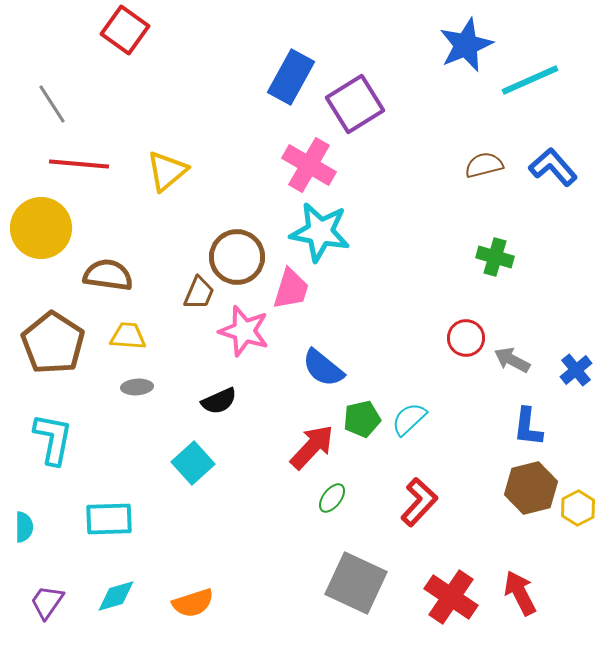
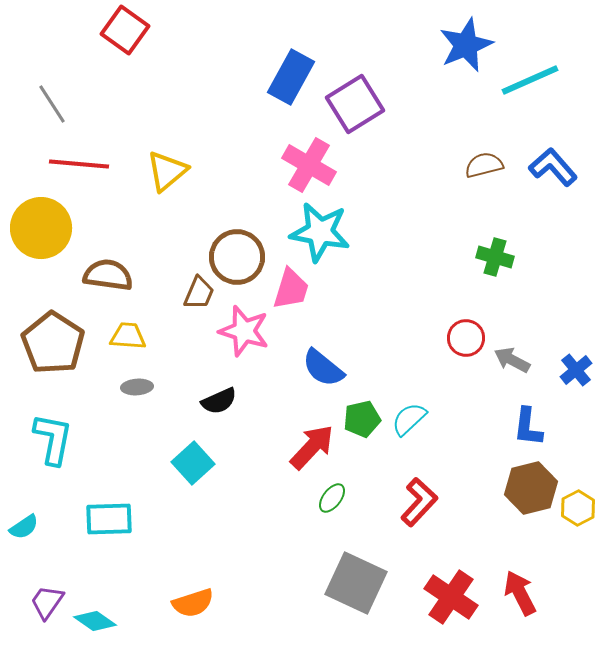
cyan semicircle at (24, 527): rotated 56 degrees clockwise
cyan diamond at (116, 596): moved 21 px left, 25 px down; rotated 51 degrees clockwise
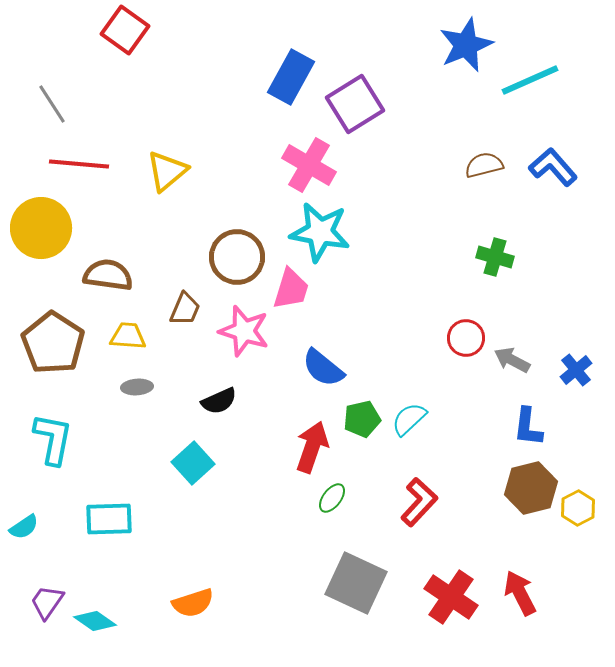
brown trapezoid at (199, 293): moved 14 px left, 16 px down
red arrow at (312, 447): rotated 24 degrees counterclockwise
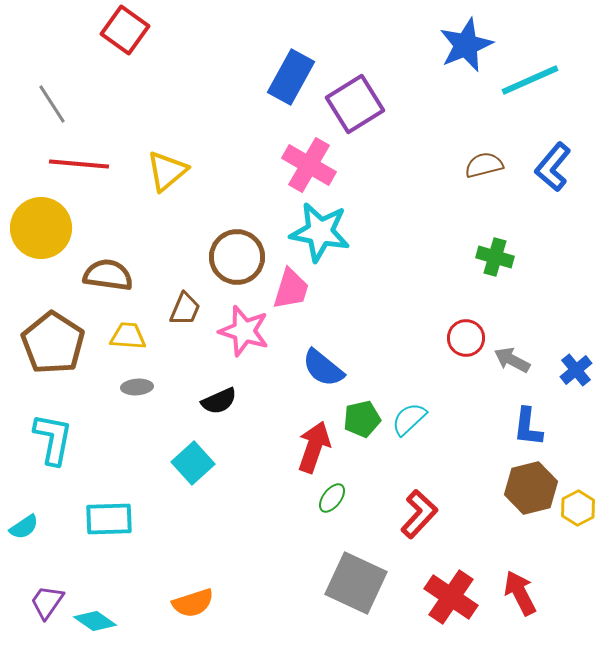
blue L-shape at (553, 167): rotated 99 degrees counterclockwise
red arrow at (312, 447): moved 2 px right
red L-shape at (419, 502): moved 12 px down
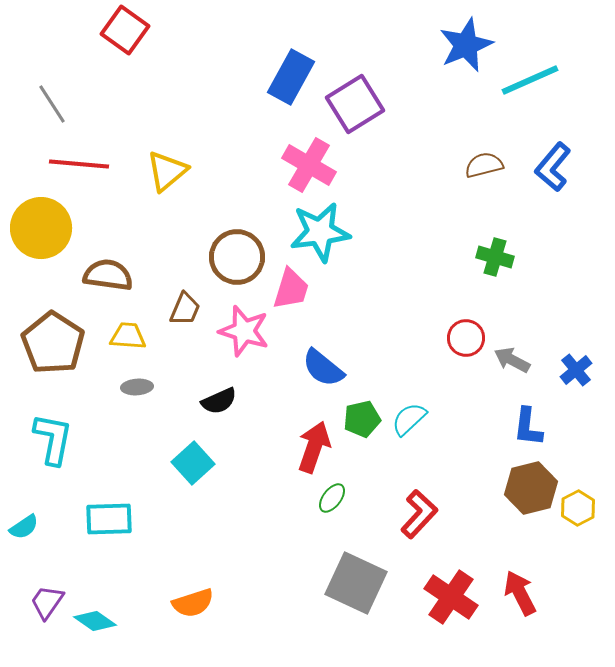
cyan star at (320, 232): rotated 18 degrees counterclockwise
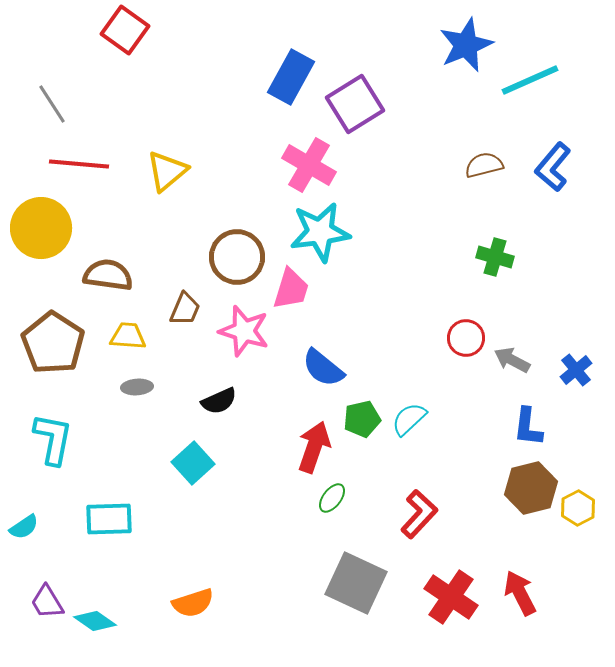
purple trapezoid at (47, 602): rotated 66 degrees counterclockwise
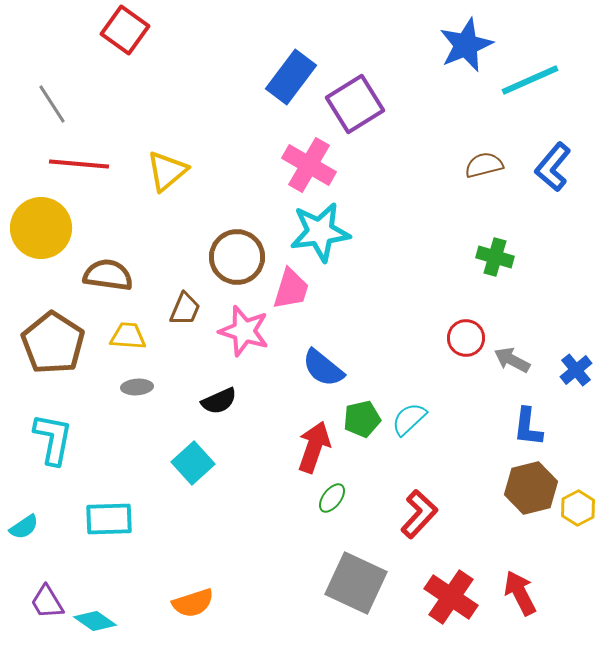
blue rectangle at (291, 77): rotated 8 degrees clockwise
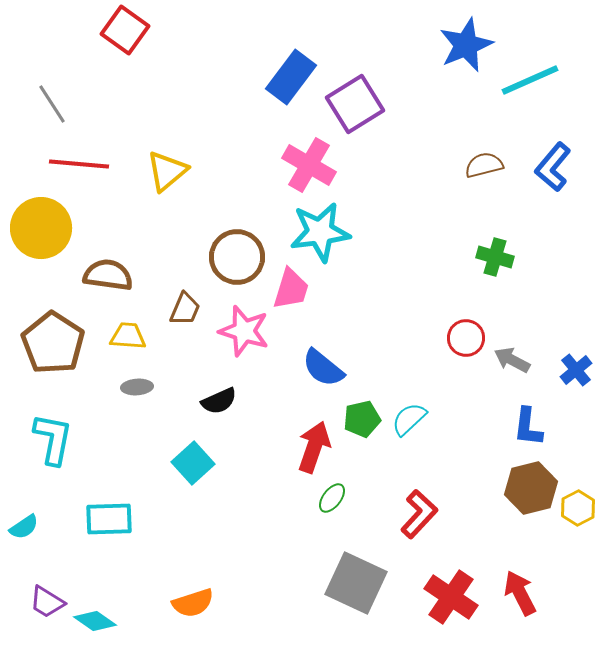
purple trapezoid at (47, 602): rotated 27 degrees counterclockwise
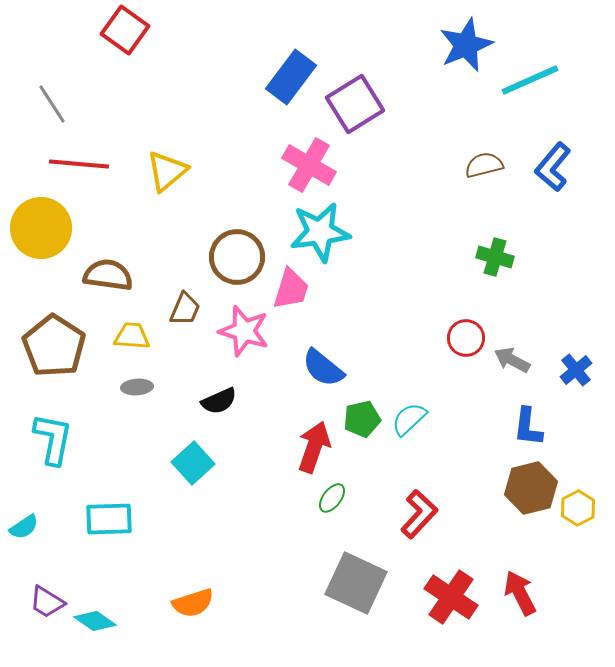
yellow trapezoid at (128, 336): moved 4 px right
brown pentagon at (53, 343): moved 1 px right, 3 px down
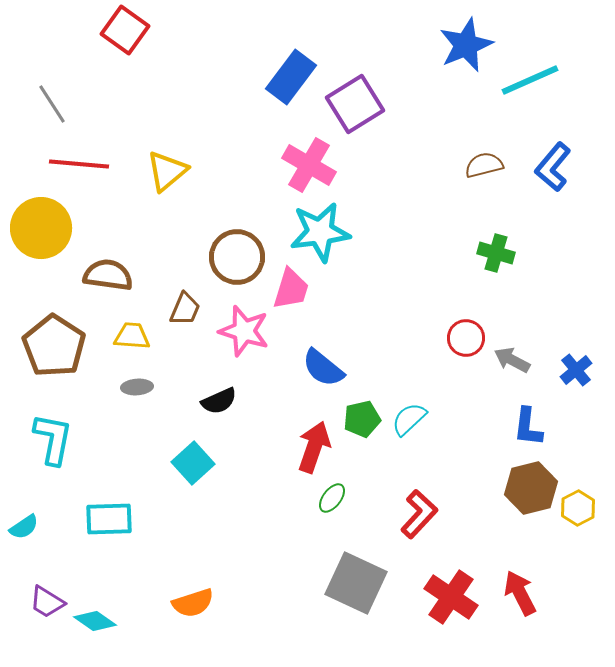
green cross at (495, 257): moved 1 px right, 4 px up
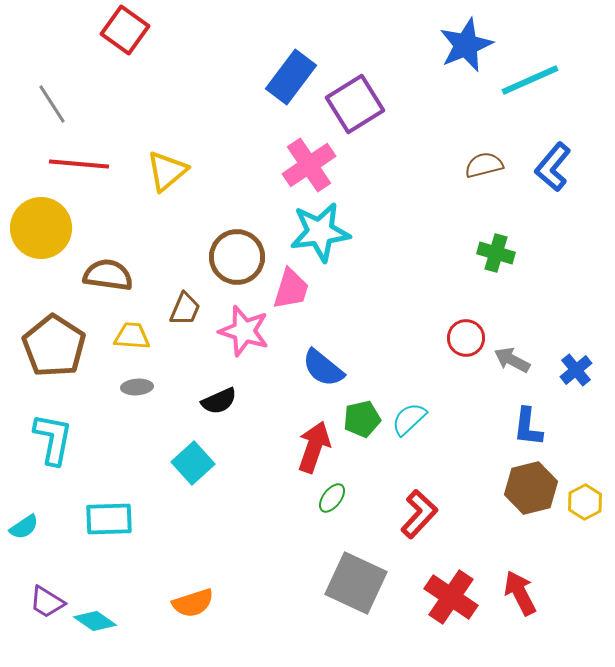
pink cross at (309, 165): rotated 26 degrees clockwise
yellow hexagon at (578, 508): moved 7 px right, 6 px up
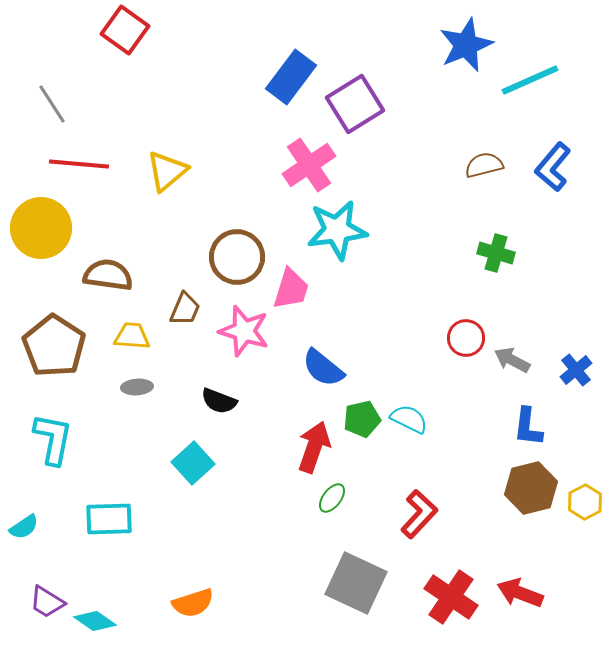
cyan star at (320, 232): moved 17 px right, 2 px up
black semicircle at (219, 401): rotated 45 degrees clockwise
cyan semicircle at (409, 419): rotated 69 degrees clockwise
red arrow at (520, 593): rotated 42 degrees counterclockwise
